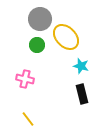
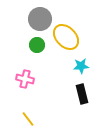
cyan star: rotated 21 degrees counterclockwise
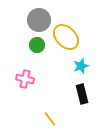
gray circle: moved 1 px left, 1 px down
cyan star: rotated 14 degrees counterclockwise
yellow line: moved 22 px right
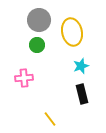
yellow ellipse: moved 6 px right, 5 px up; rotated 32 degrees clockwise
pink cross: moved 1 px left, 1 px up; rotated 18 degrees counterclockwise
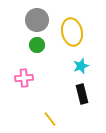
gray circle: moved 2 px left
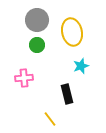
black rectangle: moved 15 px left
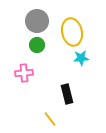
gray circle: moved 1 px down
cyan star: moved 8 px up; rotated 14 degrees clockwise
pink cross: moved 5 px up
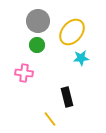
gray circle: moved 1 px right
yellow ellipse: rotated 52 degrees clockwise
pink cross: rotated 12 degrees clockwise
black rectangle: moved 3 px down
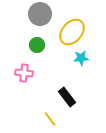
gray circle: moved 2 px right, 7 px up
black rectangle: rotated 24 degrees counterclockwise
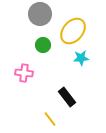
yellow ellipse: moved 1 px right, 1 px up
green circle: moved 6 px right
